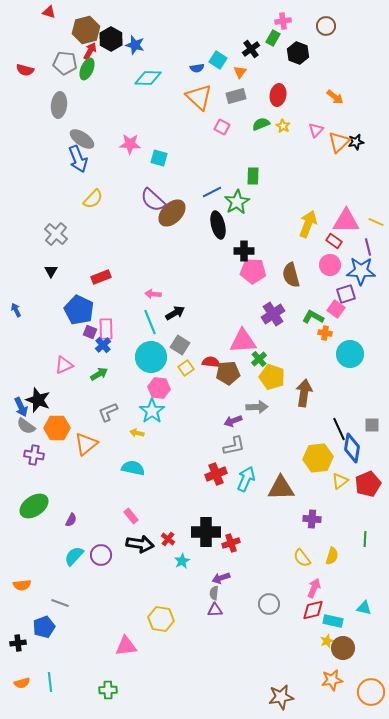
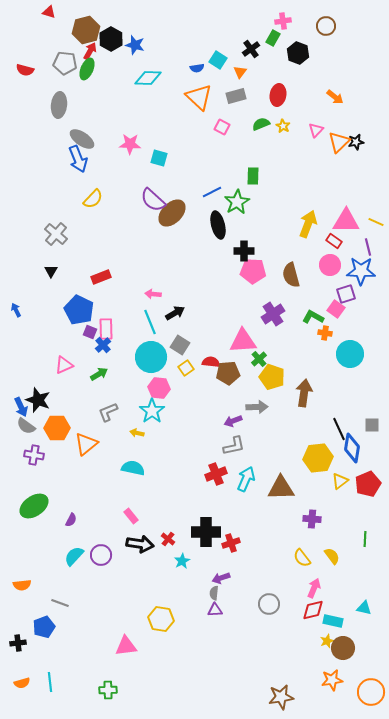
yellow semicircle at (332, 556): rotated 54 degrees counterclockwise
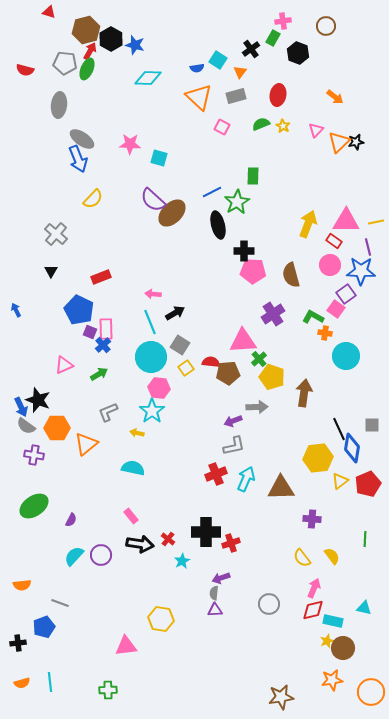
yellow line at (376, 222): rotated 35 degrees counterclockwise
purple square at (346, 294): rotated 18 degrees counterclockwise
cyan circle at (350, 354): moved 4 px left, 2 px down
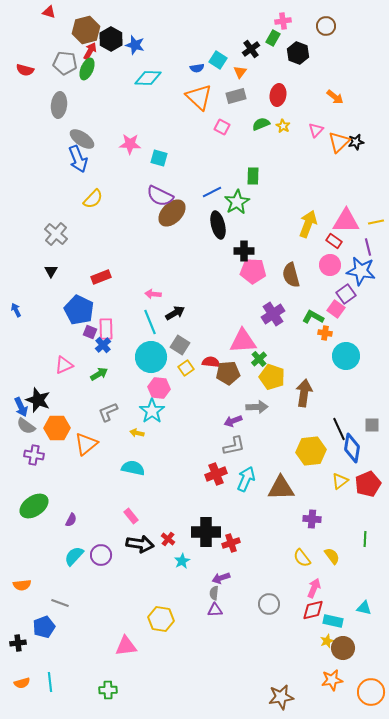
purple semicircle at (153, 200): moved 7 px right, 4 px up; rotated 16 degrees counterclockwise
blue star at (361, 271): rotated 8 degrees clockwise
yellow hexagon at (318, 458): moved 7 px left, 7 px up
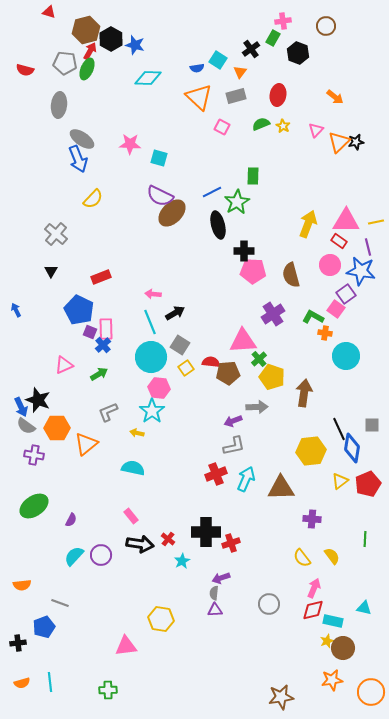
red rectangle at (334, 241): moved 5 px right
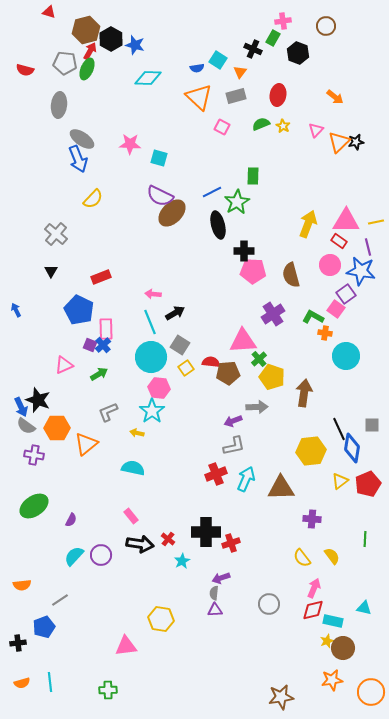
black cross at (251, 49): moved 2 px right; rotated 30 degrees counterclockwise
purple square at (90, 332): moved 13 px down
gray line at (60, 603): moved 3 px up; rotated 54 degrees counterclockwise
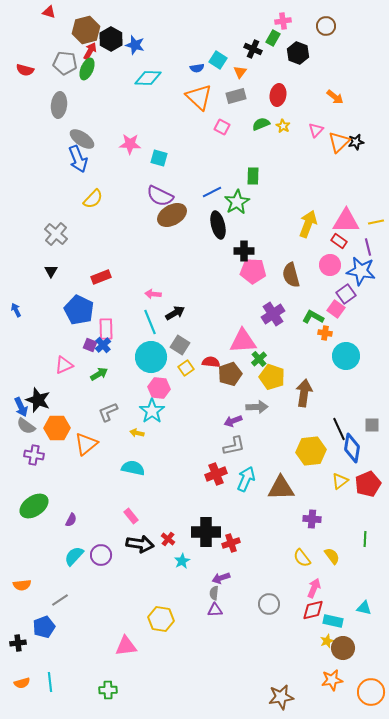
brown ellipse at (172, 213): moved 2 px down; rotated 16 degrees clockwise
brown pentagon at (228, 373): moved 2 px right, 1 px down; rotated 15 degrees counterclockwise
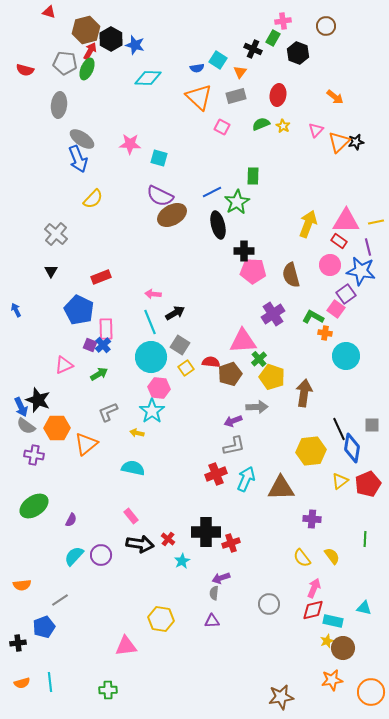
purple triangle at (215, 610): moved 3 px left, 11 px down
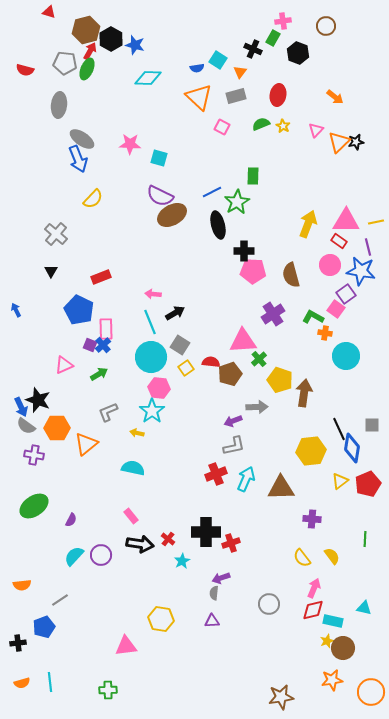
yellow pentagon at (272, 377): moved 8 px right, 3 px down
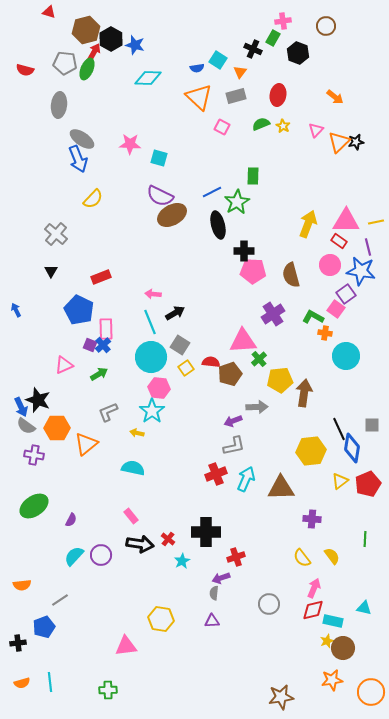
red arrow at (90, 51): moved 4 px right, 1 px down
yellow pentagon at (280, 380): rotated 25 degrees counterclockwise
red cross at (231, 543): moved 5 px right, 14 px down
